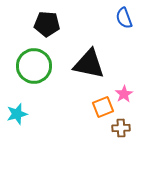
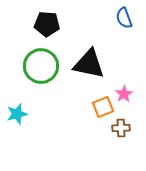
green circle: moved 7 px right
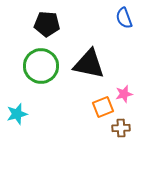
pink star: rotated 18 degrees clockwise
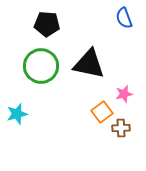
orange square: moved 1 px left, 5 px down; rotated 15 degrees counterclockwise
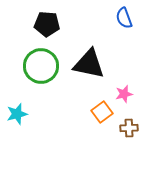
brown cross: moved 8 px right
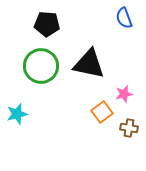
brown cross: rotated 12 degrees clockwise
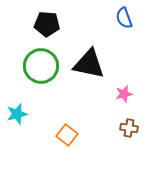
orange square: moved 35 px left, 23 px down; rotated 15 degrees counterclockwise
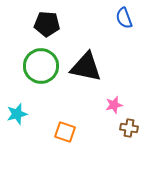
black triangle: moved 3 px left, 3 px down
pink star: moved 10 px left, 11 px down
orange square: moved 2 px left, 3 px up; rotated 20 degrees counterclockwise
